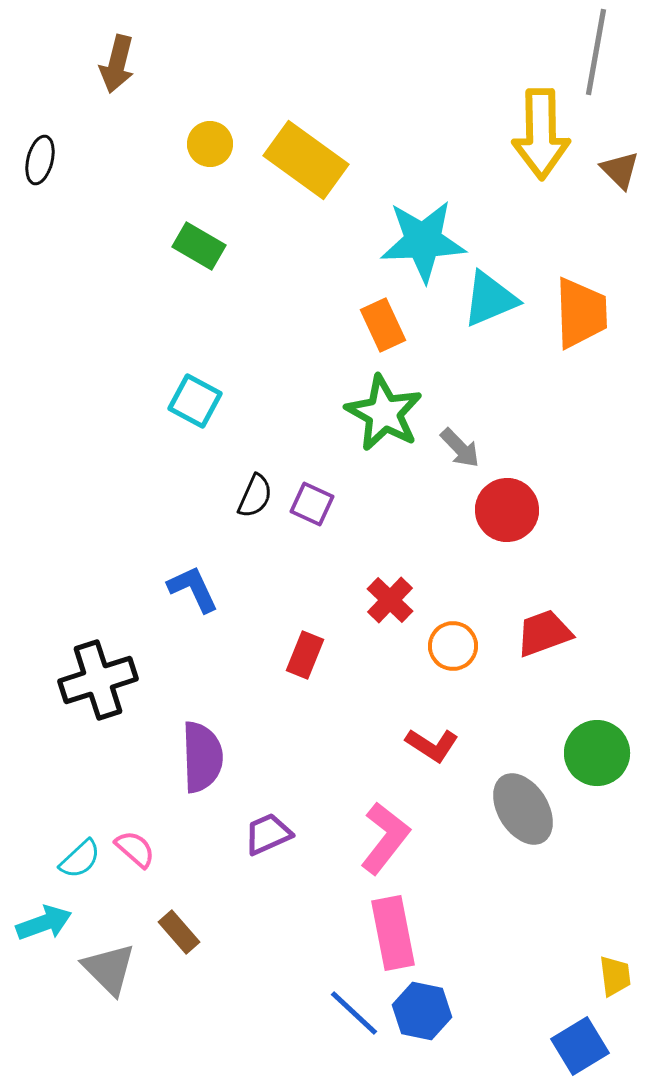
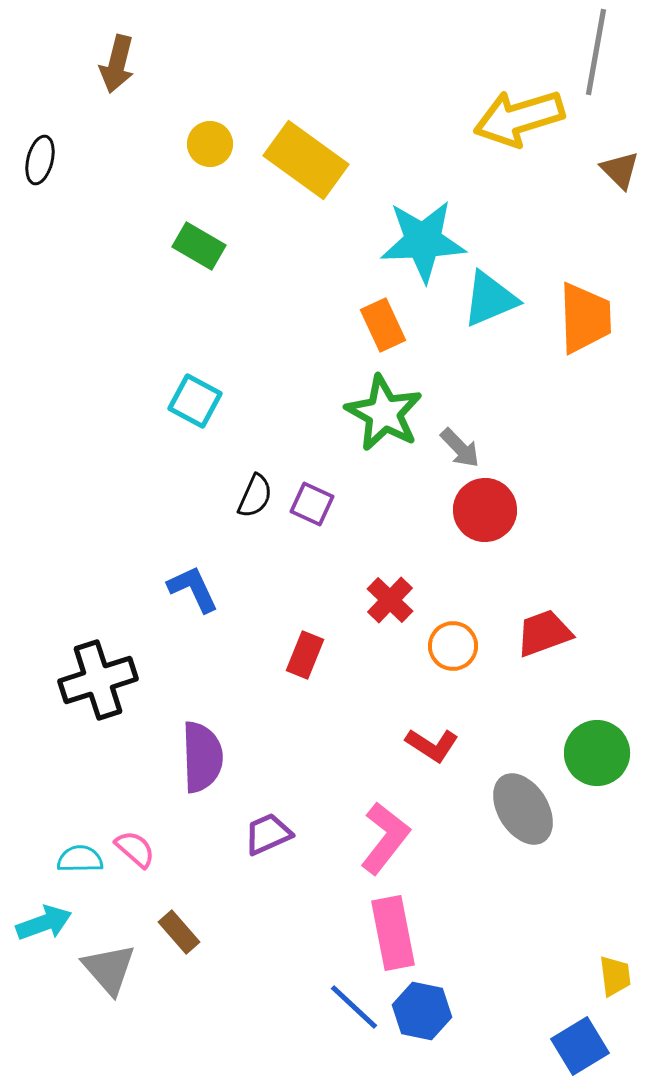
yellow arrow: moved 22 px left, 16 px up; rotated 74 degrees clockwise
orange trapezoid: moved 4 px right, 5 px down
red circle: moved 22 px left
cyan semicircle: rotated 138 degrees counterclockwise
gray triangle: rotated 4 degrees clockwise
blue line: moved 6 px up
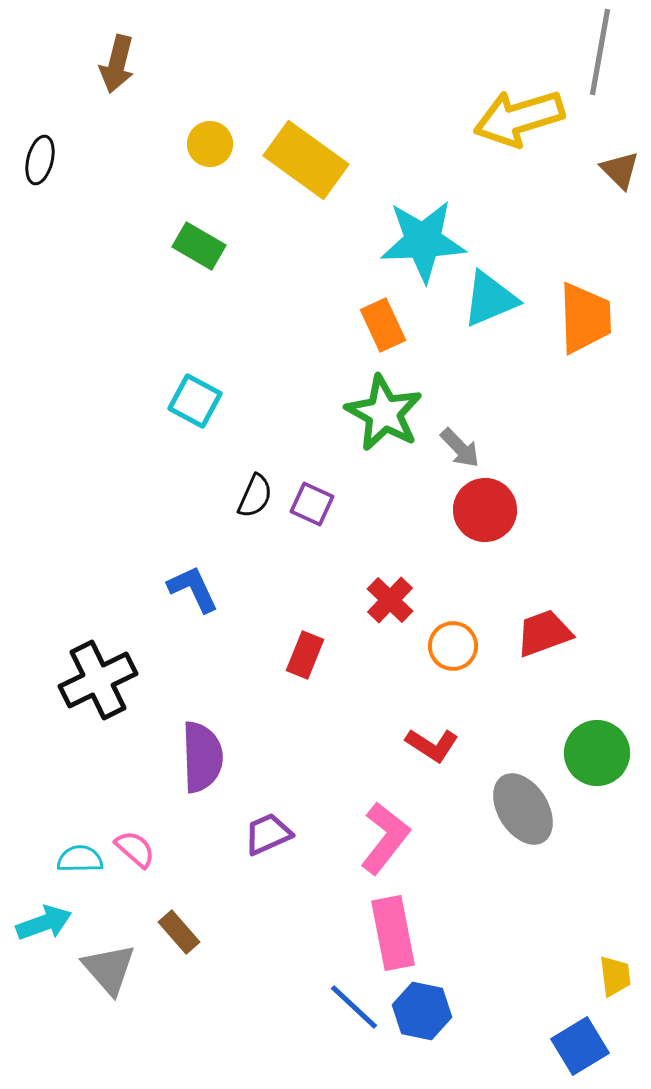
gray line: moved 4 px right
black cross: rotated 8 degrees counterclockwise
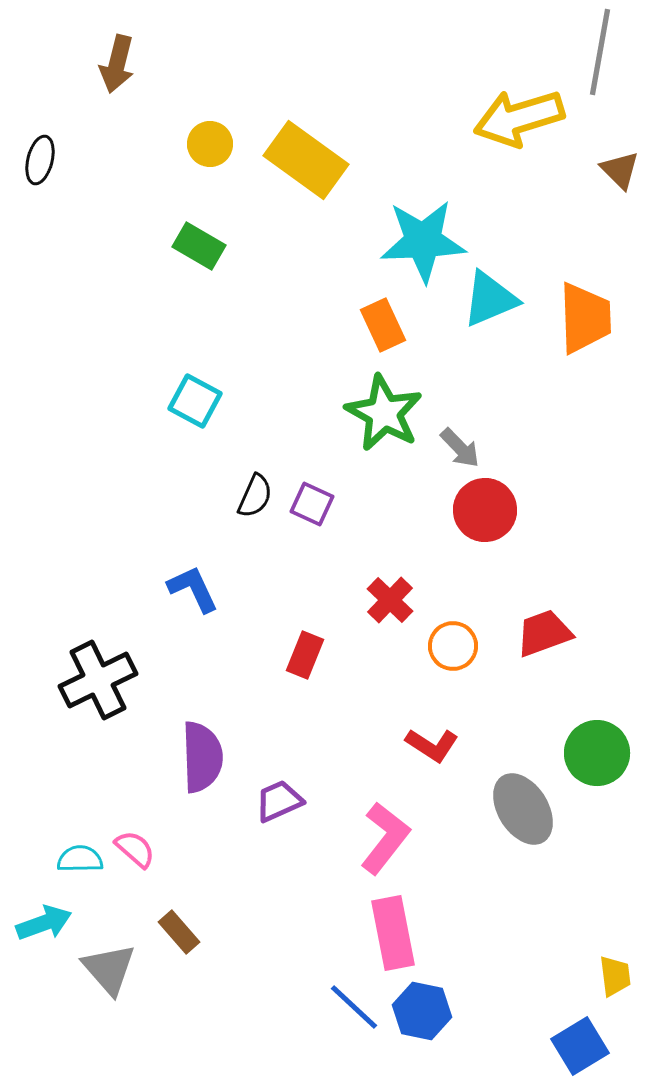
purple trapezoid: moved 11 px right, 33 px up
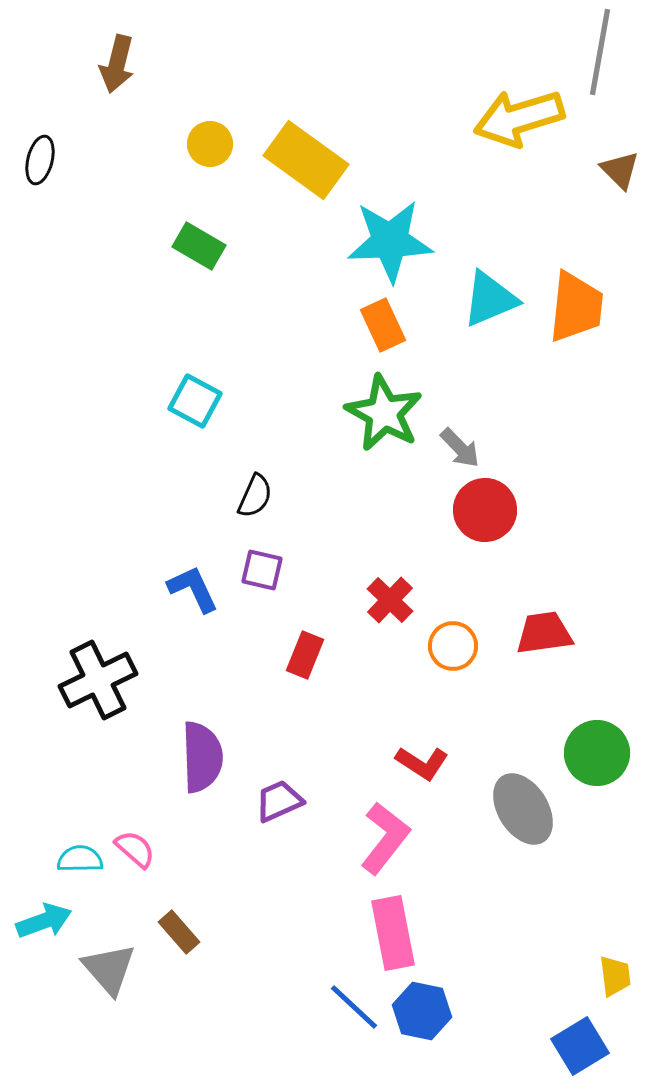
cyan star: moved 33 px left
orange trapezoid: moved 9 px left, 11 px up; rotated 8 degrees clockwise
purple square: moved 50 px left, 66 px down; rotated 12 degrees counterclockwise
red trapezoid: rotated 12 degrees clockwise
red L-shape: moved 10 px left, 18 px down
cyan arrow: moved 2 px up
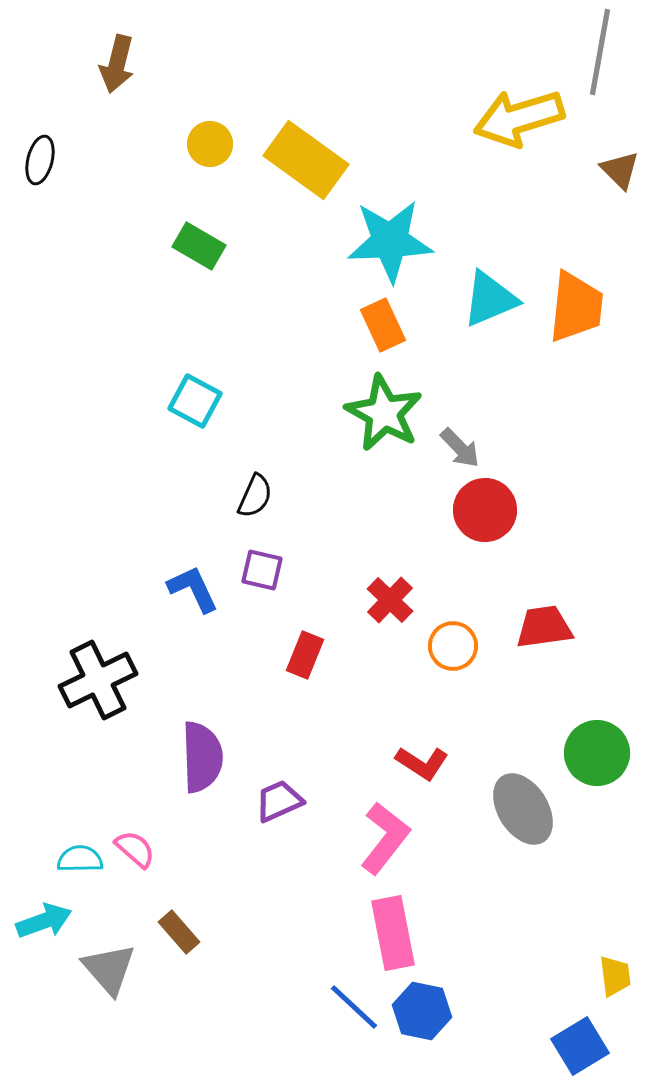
red trapezoid: moved 6 px up
